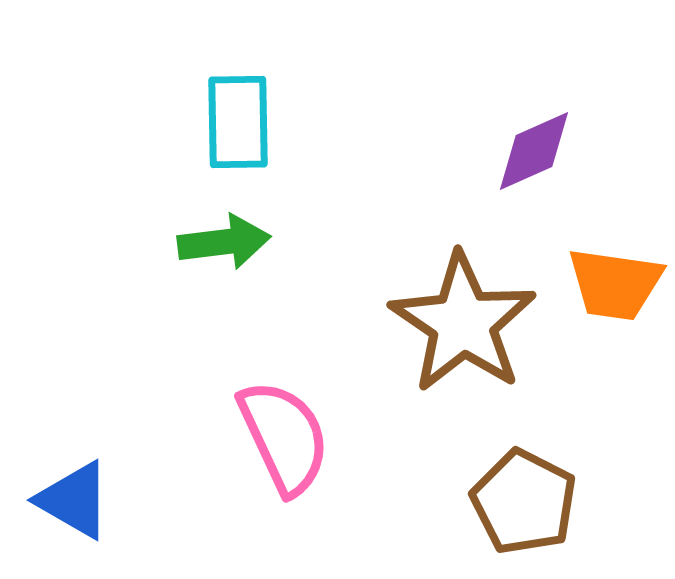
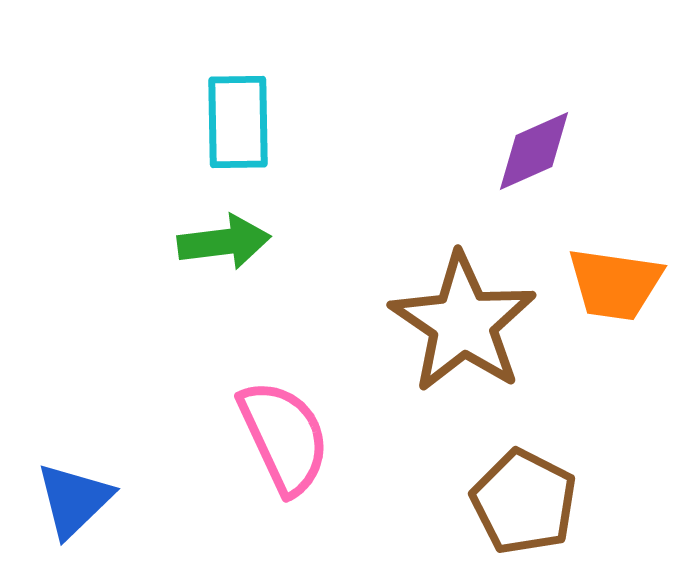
blue triangle: rotated 46 degrees clockwise
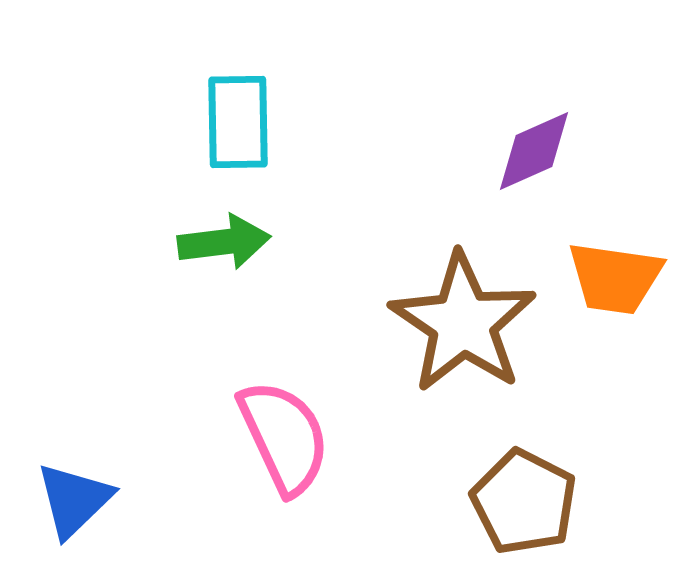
orange trapezoid: moved 6 px up
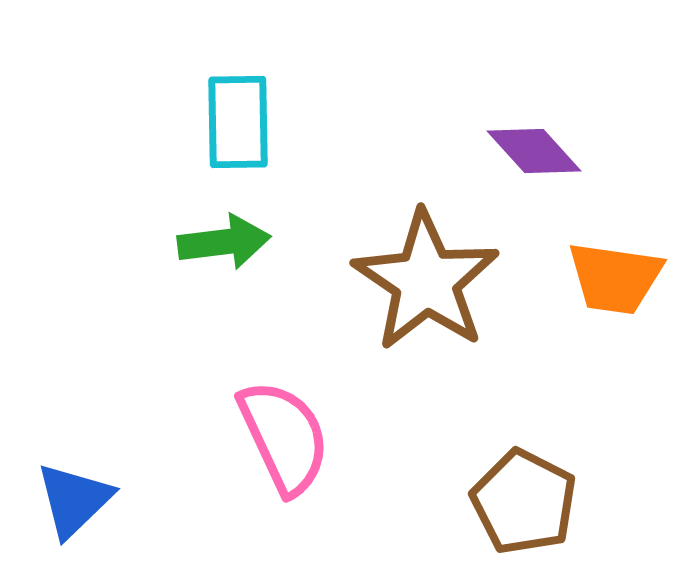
purple diamond: rotated 72 degrees clockwise
brown star: moved 37 px left, 42 px up
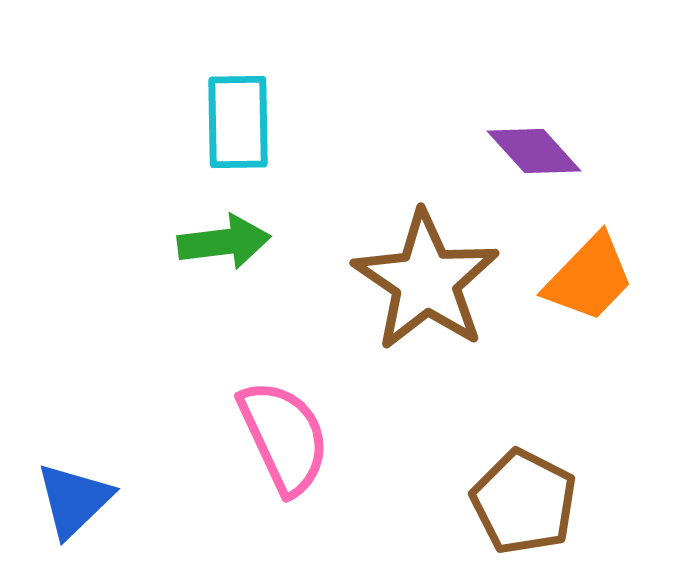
orange trapezoid: moved 26 px left; rotated 54 degrees counterclockwise
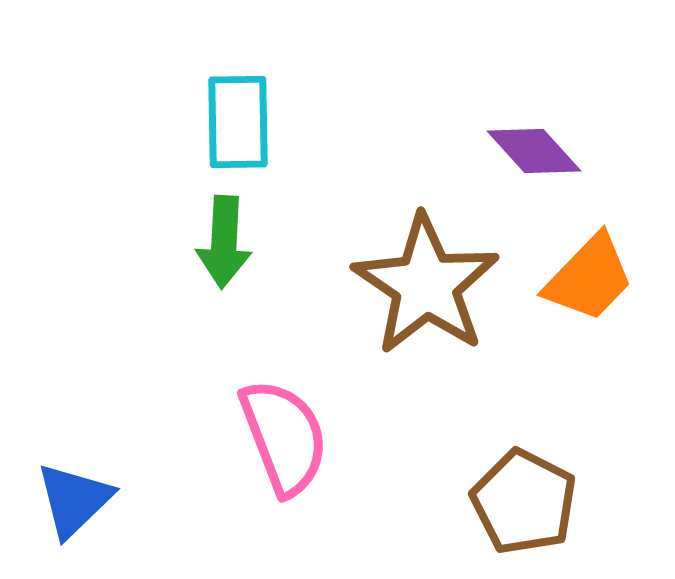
green arrow: rotated 100 degrees clockwise
brown star: moved 4 px down
pink semicircle: rotated 4 degrees clockwise
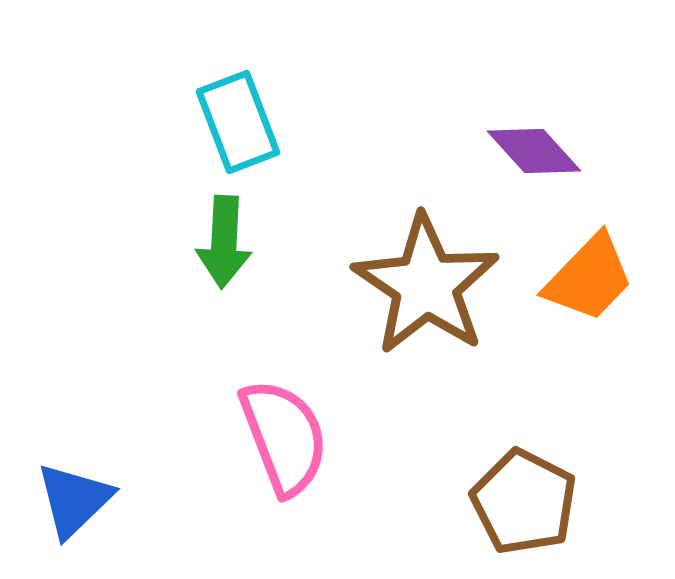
cyan rectangle: rotated 20 degrees counterclockwise
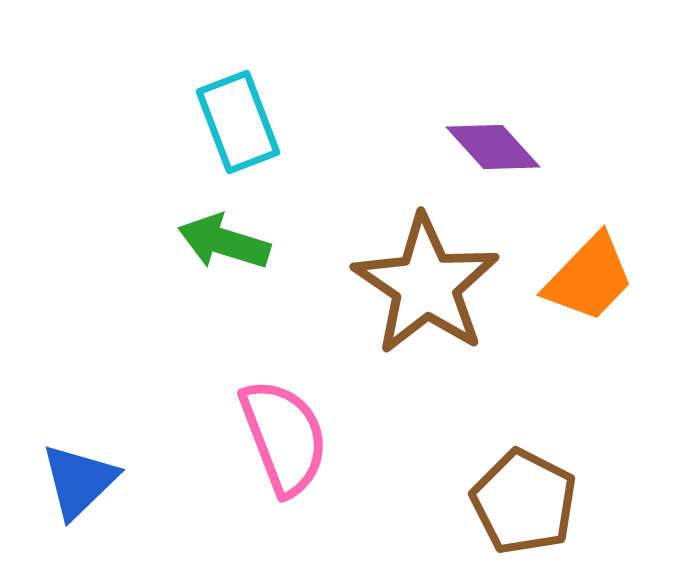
purple diamond: moved 41 px left, 4 px up
green arrow: rotated 104 degrees clockwise
blue triangle: moved 5 px right, 19 px up
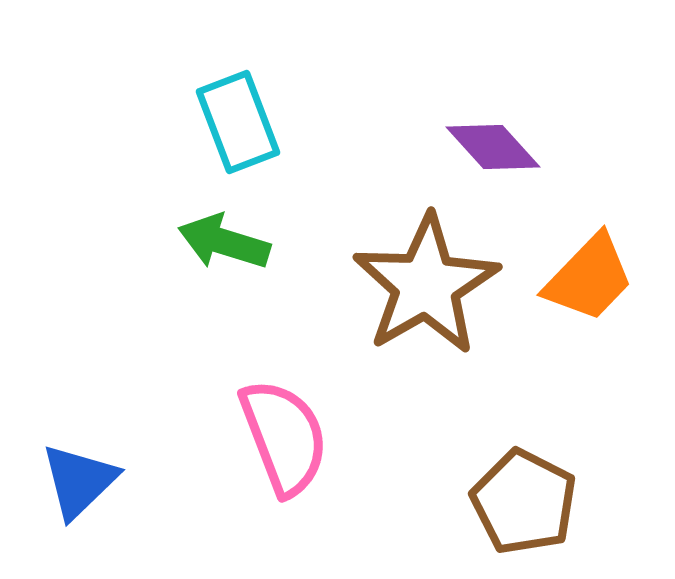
brown star: rotated 8 degrees clockwise
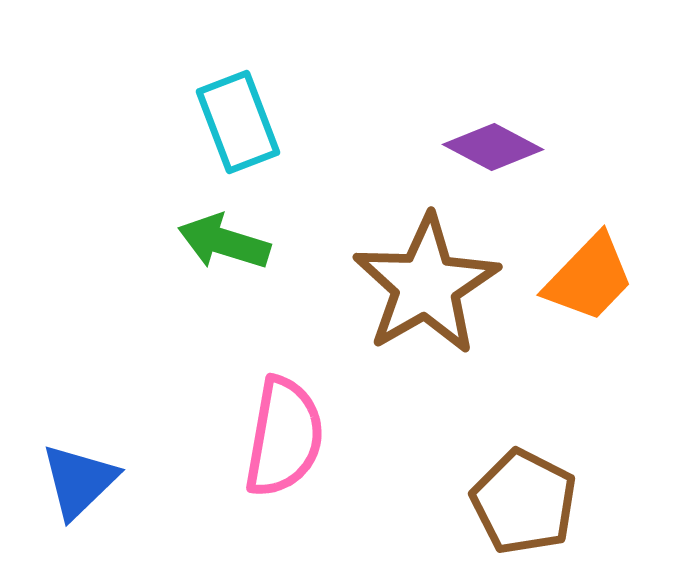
purple diamond: rotated 20 degrees counterclockwise
pink semicircle: rotated 31 degrees clockwise
